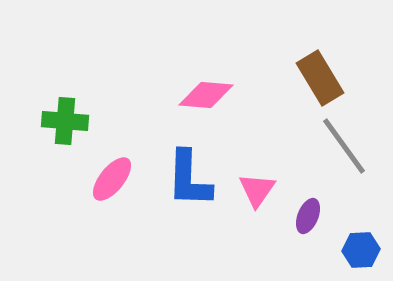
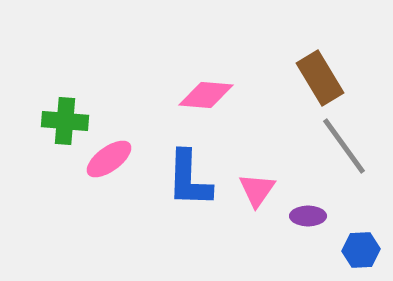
pink ellipse: moved 3 px left, 20 px up; rotated 15 degrees clockwise
purple ellipse: rotated 68 degrees clockwise
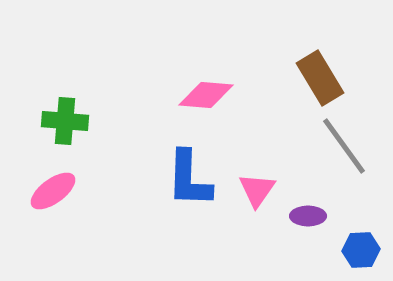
pink ellipse: moved 56 px left, 32 px down
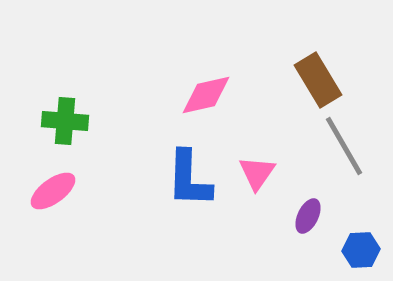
brown rectangle: moved 2 px left, 2 px down
pink diamond: rotated 18 degrees counterclockwise
gray line: rotated 6 degrees clockwise
pink triangle: moved 17 px up
purple ellipse: rotated 64 degrees counterclockwise
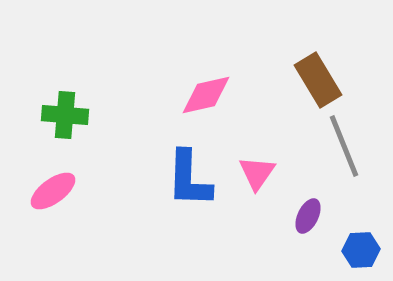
green cross: moved 6 px up
gray line: rotated 8 degrees clockwise
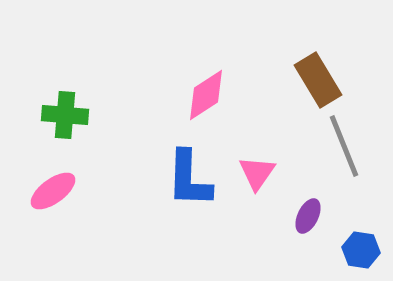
pink diamond: rotated 20 degrees counterclockwise
blue hexagon: rotated 12 degrees clockwise
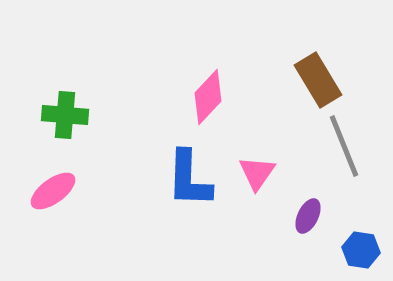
pink diamond: moved 2 px right, 2 px down; rotated 14 degrees counterclockwise
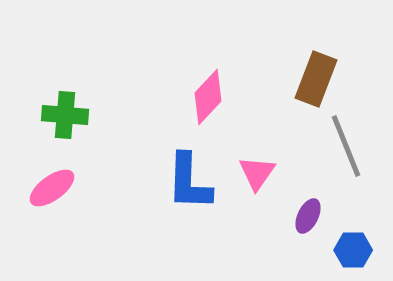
brown rectangle: moved 2 px left, 1 px up; rotated 52 degrees clockwise
gray line: moved 2 px right
blue L-shape: moved 3 px down
pink ellipse: moved 1 px left, 3 px up
blue hexagon: moved 8 px left; rotated 9 degrees counterclockwise
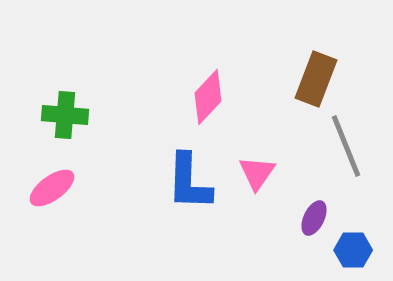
purple ellipse: moved 6 px right, 2 px down
